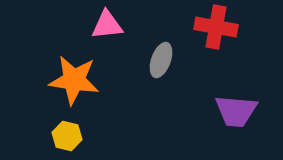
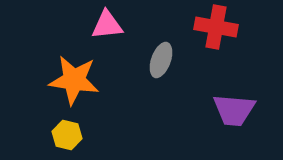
purple trapezoid: moved 2 px left, 1 px up
yellow hexagon: moved 1 px up
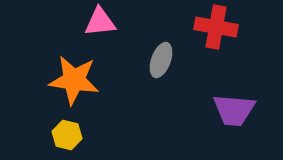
pink triangle: moved 7 px left, 3 px up
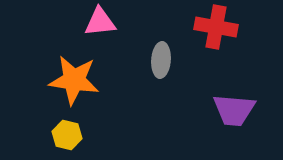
gray ellipse: rotated 16 degrees counterclockwise
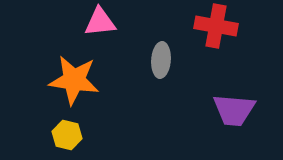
red cross: moved 1 px up
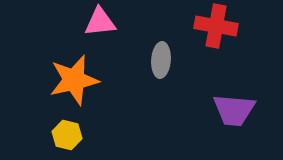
orange star: rotated 21 degrees counterclockwise
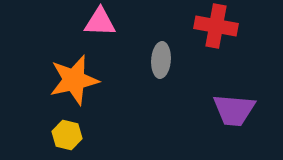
pink triangle: rotated 8 degrees clockwise
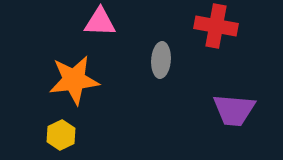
orange star: rotated 6 degrees clockwise
yellow hexagon: moved 6 px left; rotated 20 degrees clockwise
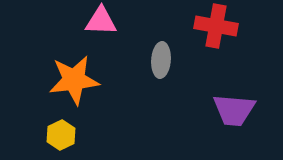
pink triangle: moved 1 px right, 1 px up
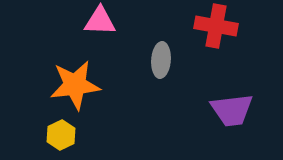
pink triangle: moved 1 px left
orange star: moved 1 px right, 5 px down
purple trapezoid: moved 2 px left; rotated 12 degrees counterclockwise
